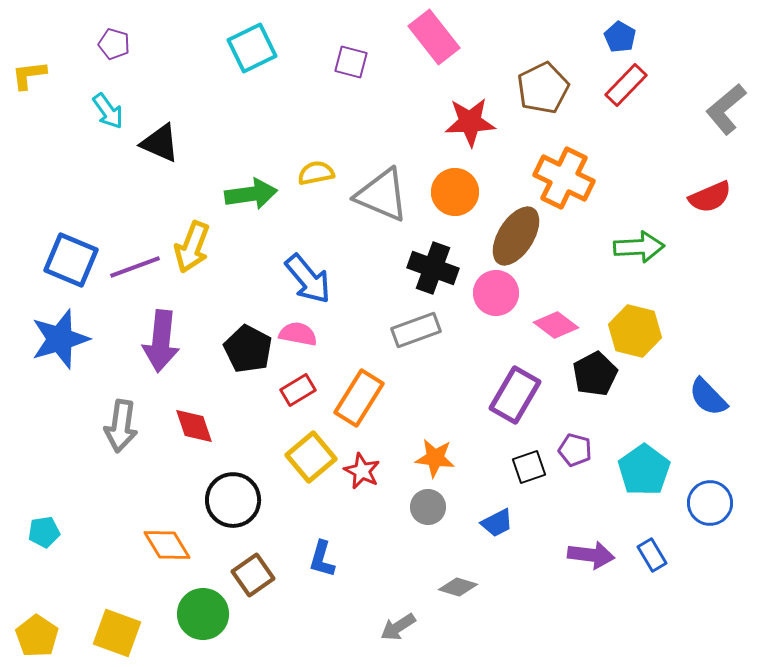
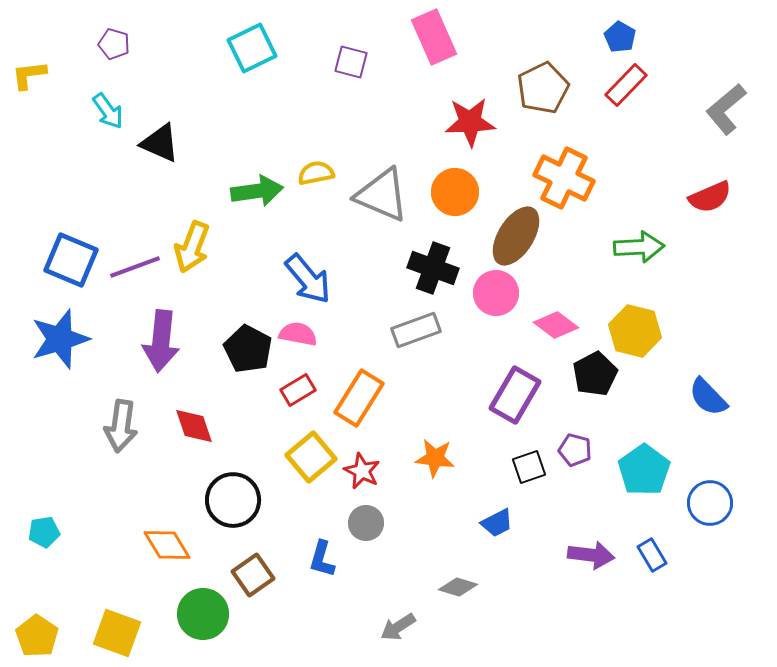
pink rectangle at (434, 37): rotated 14 degrees clockwise
green arrow at (251, 194): moved 6 px right, 3 px up
gray circle at (428, 507): moved 62 px left, 16 px down
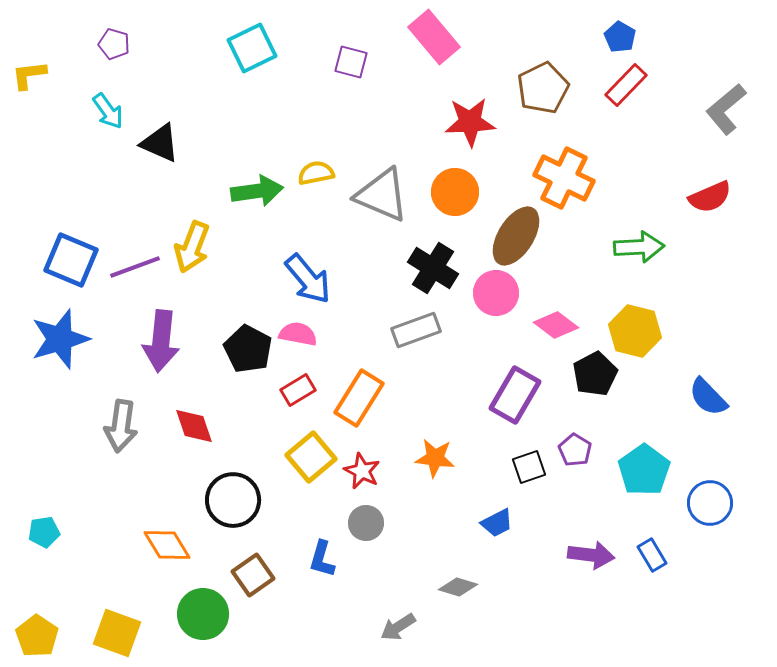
pink rectangle at (434, 37): rotated 16 degrees counterclockwise
black cross at (433, 268): rotated 12 degrees clockwise
purple pentagon at (575, 450): rotated 16 degrees clockwise
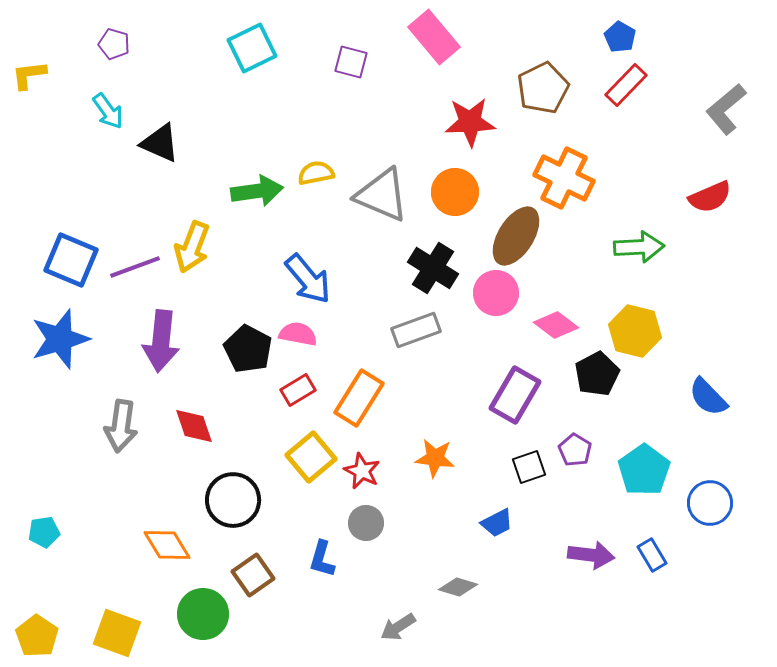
black pentagon at (595, 374): moved 2 px right
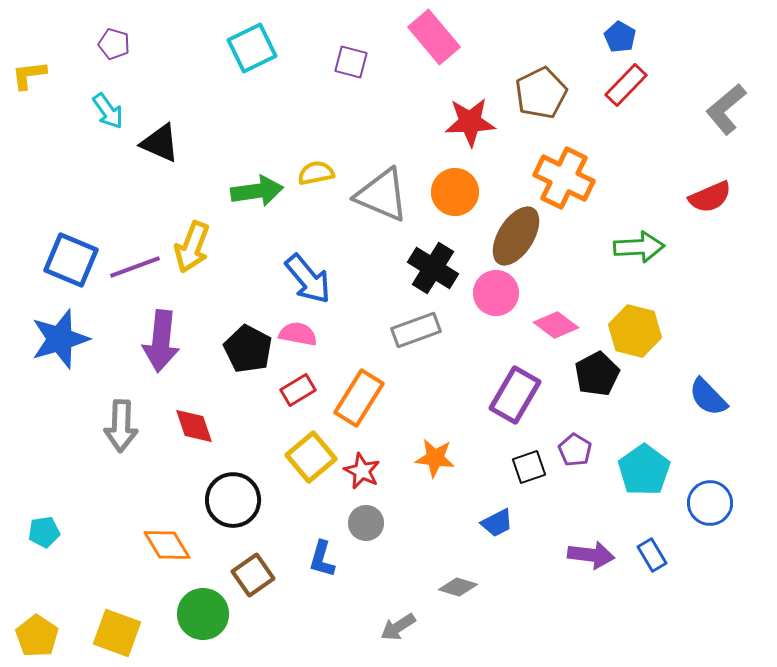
brown pentagon at (543, 88): moved 2 px left, 5 px down
gray arrow at (121, 426): rotated 6 degrees counterclockwise
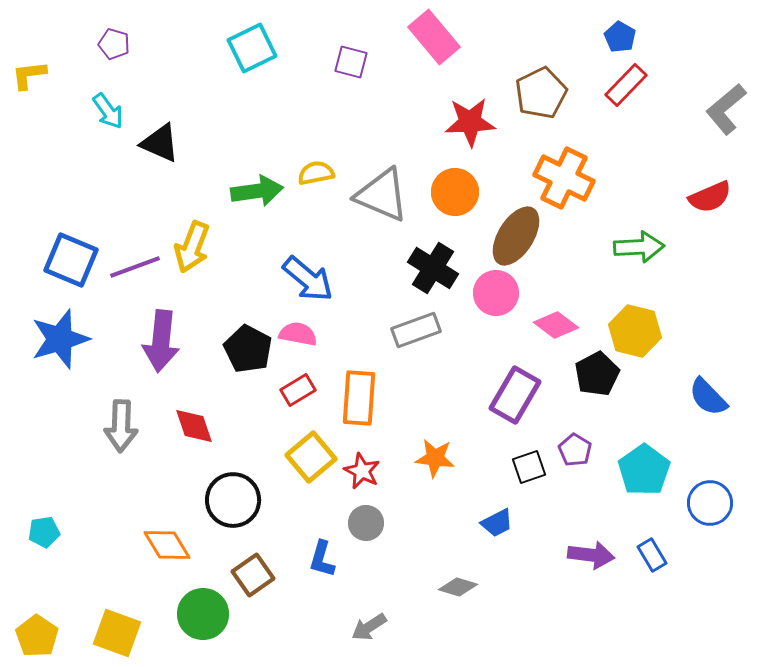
blue arrow at (308, 279): rotated 10 degrees counterclockwise
orange rectangle at (359, 398): rotated 28 degrees counterclockwise
gray arrow at (398, 627): moved 29 px left
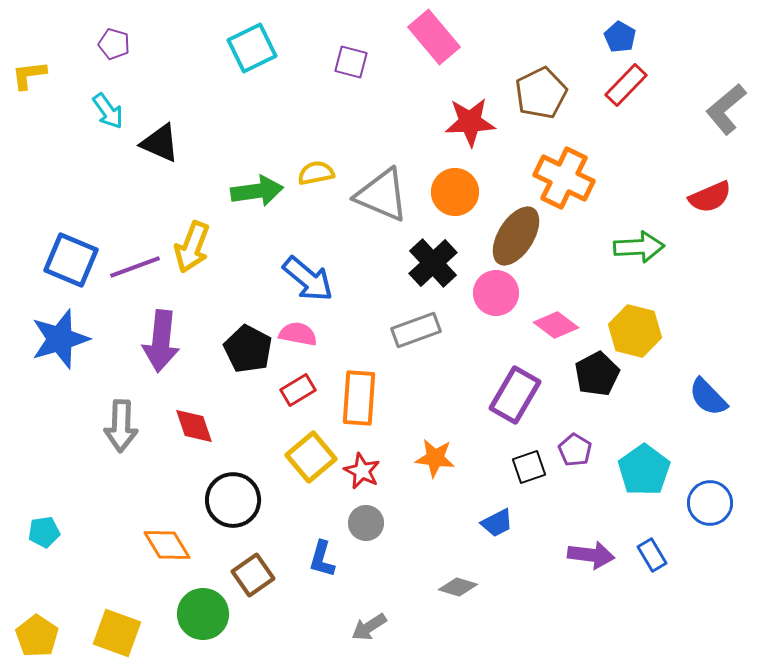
black cross at (433, 268): moved 5 px up; rotated 15 degrees clockwise
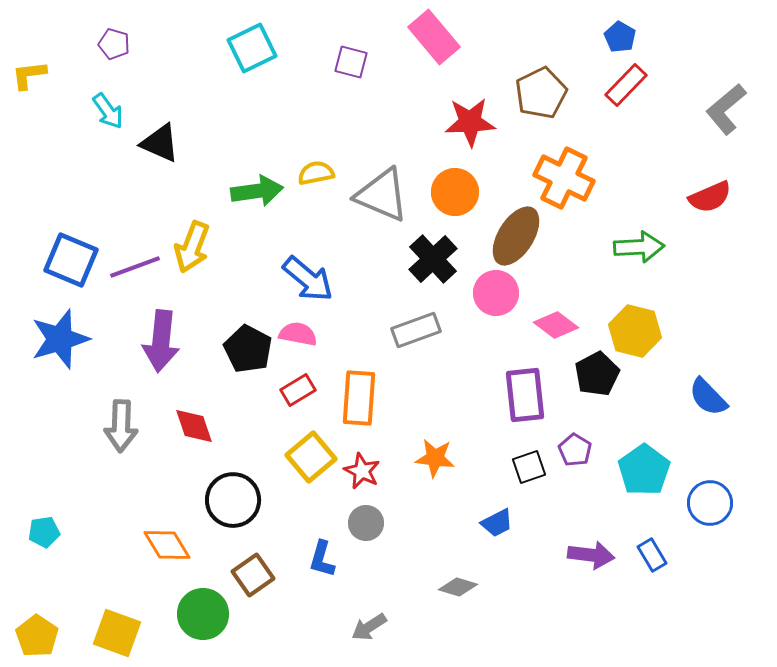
black cross at (433, 263): moved 4 px up
purple rectangle at (515, 395): moved 10 px right; rotated 36 degrees counterclockwise
